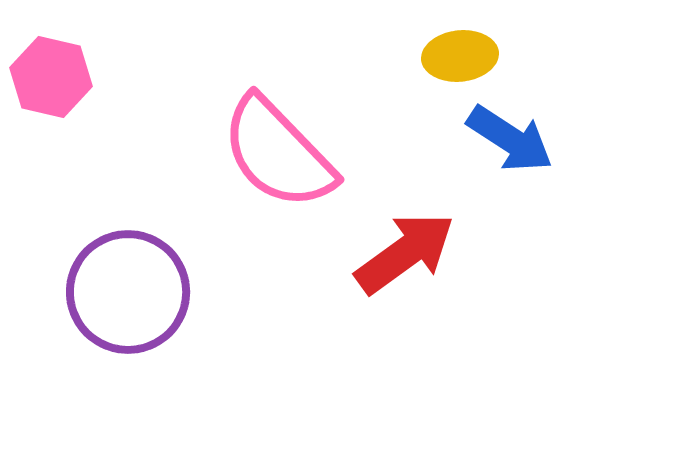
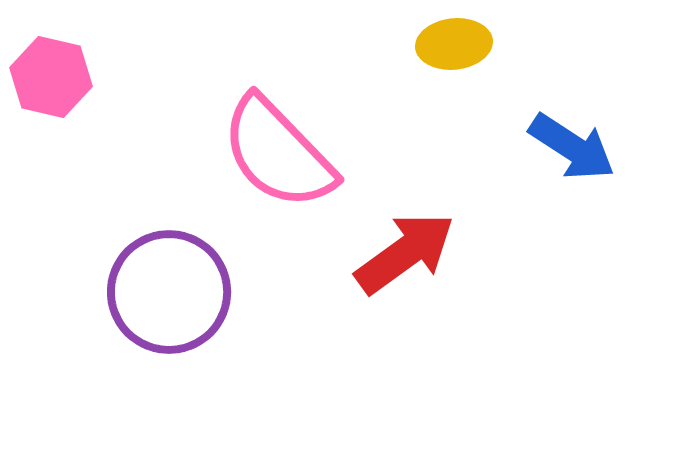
yellow ellipse: moved 6 px left, 12 px up
blue arrow: moved 62 px right, 8 px down
purple circle: moved 41 px right
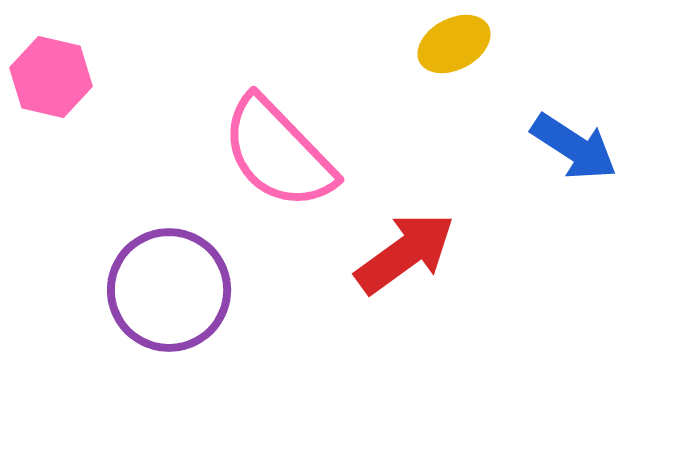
yellow ellipse: rotated 22 degrees counterclockwise
blue arrow: moved 2 px right
purple circle: moved 2 px up
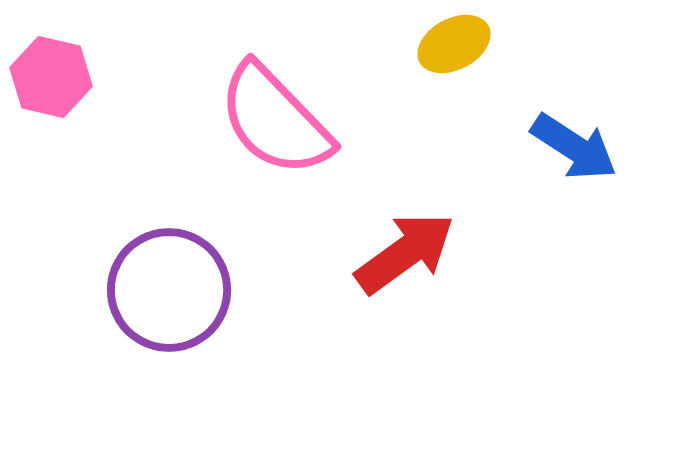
pink semicircle: moved 3 px left, 33 px up
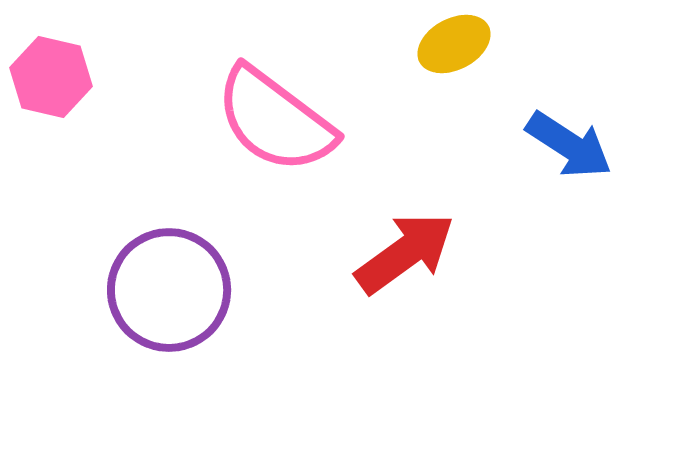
pink semicircle: rotated 9 degrees counterclockwise
blue arrow: moved 5 px left, 2 px up
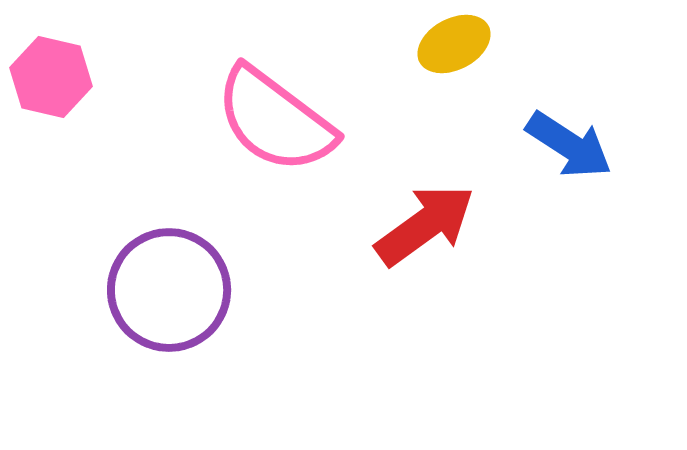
red arrow: moved 20 px right, 28 px up
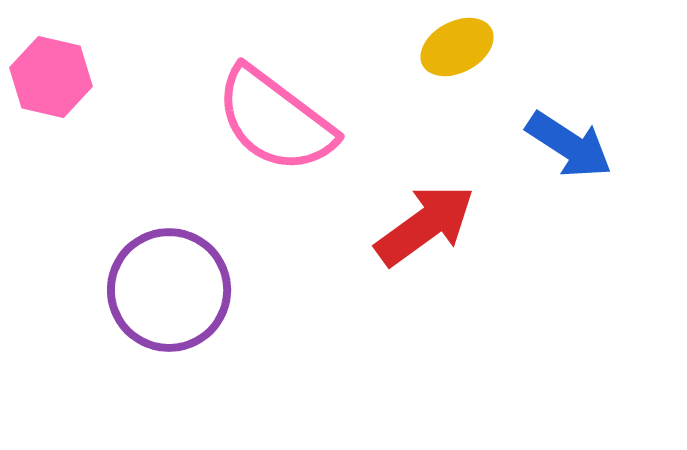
yellow ellipse: moved 3 px right, 3 px down
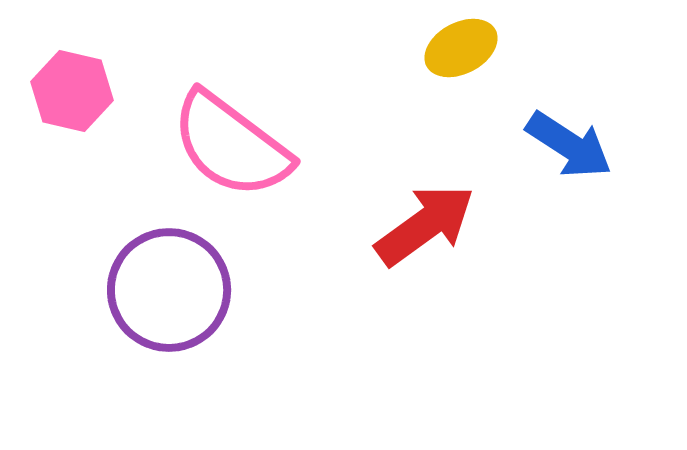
yellow ellipse: moved 4 px right, 1 px down
pink hexagon: moved 21 px right, 14 px down
pink semicircle: moved 44 px left, 25 px down
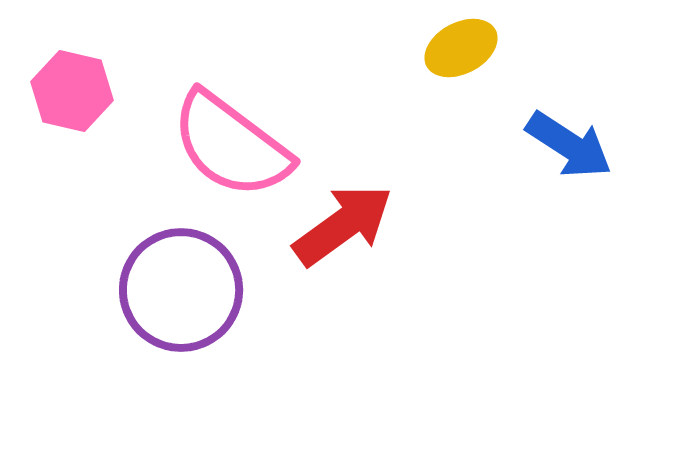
red arrow: moved 82 px left
purple circle: moved 12 px right
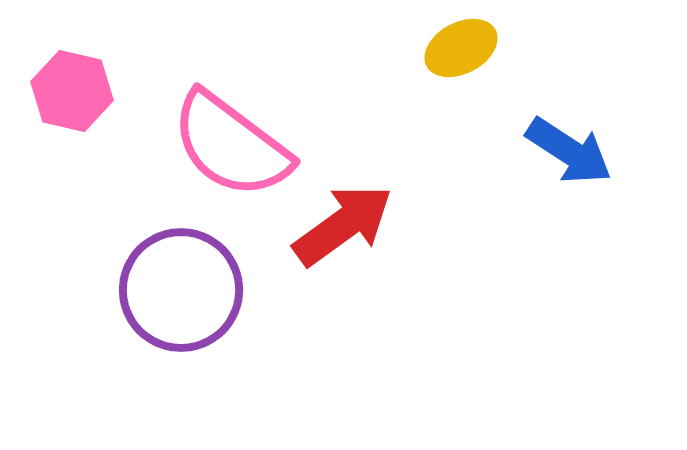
blue arrow: moved 6 px down
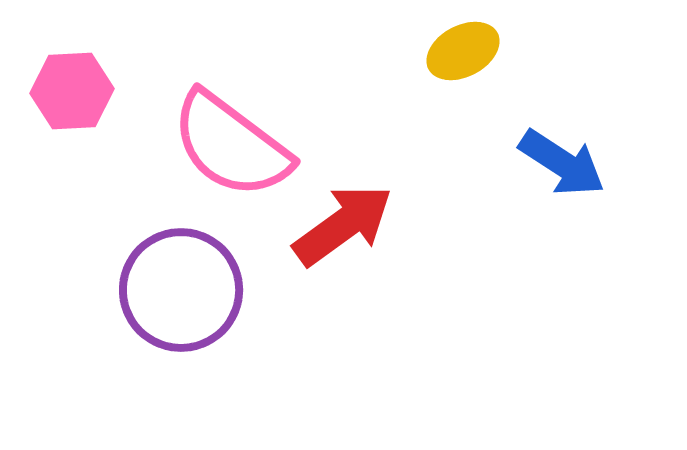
yellow ellipse: moved 2 px right, 3 px down
pink hexagon: rotated 16 degrees counterclockwise
blue arrow: moved 7 px left, 12 px down
